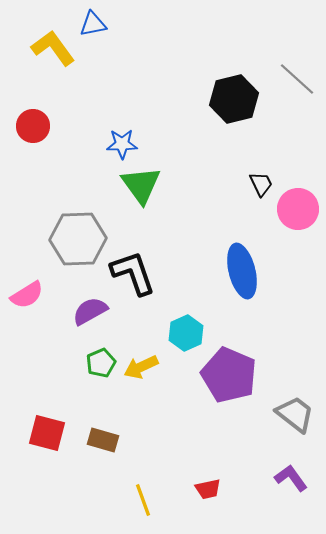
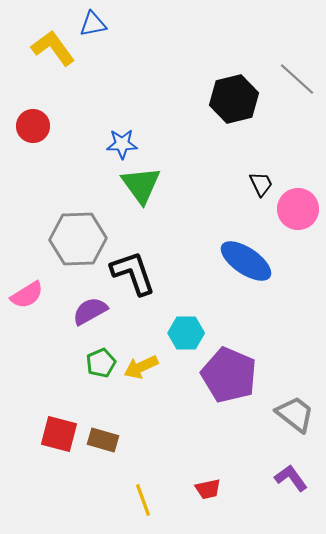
blue ellipse: moved 4 px right, 10 px up; rotated 42 degrees counterclockwise
cyan hexagon: rotated 24 degrees clockwise
red square: moved 12 px right, 1 px down
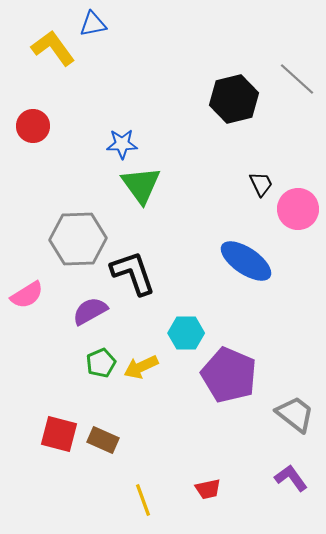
brown rectangle: rotated 8 degrees clockwise
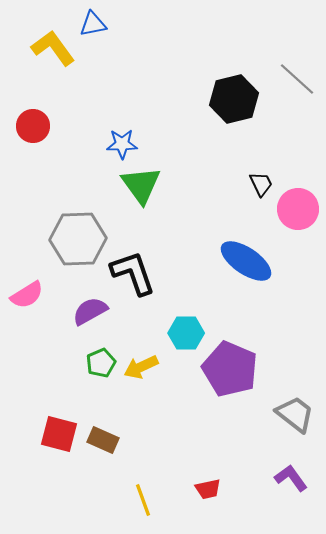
purple pentagon: moved 1 px right, 6 px up
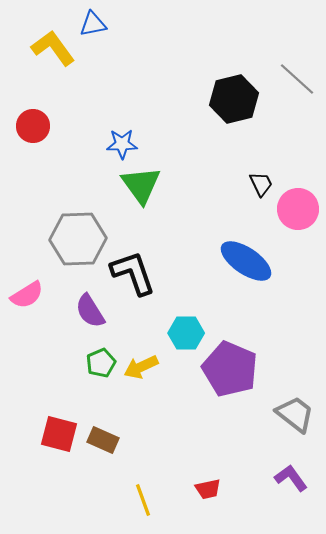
purple semicircle: rotated 93 degrees counterclockwise
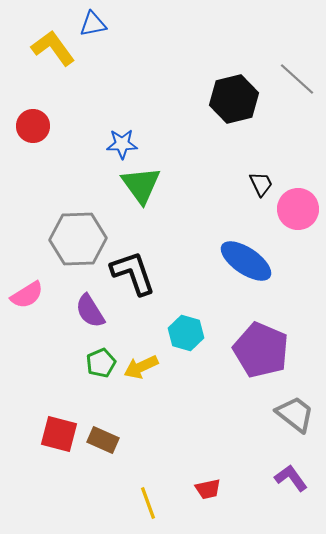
cyan hexagon: rotated 16 degrees clockwise
purple pentagon: moved 31 px right, 19 px up
yellow line: moved 5 px right, 3 px down
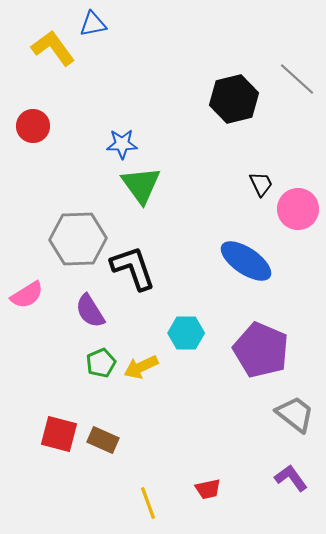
black L-shape: moved 5 px up
cyan hexagon: rotated 16 degrees counterclockwise
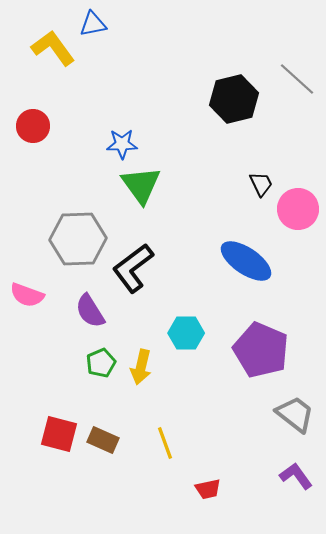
black L-shape: rotated 108 degrees counterclockwise
pink semicircle: rotated 52 degrees clockwise
yellow arrow: rotated 52 degrees counterclockwise
purple L-shape: moved 5 px right, 2 px up
yellow line: moved 17 px right, 60 px up
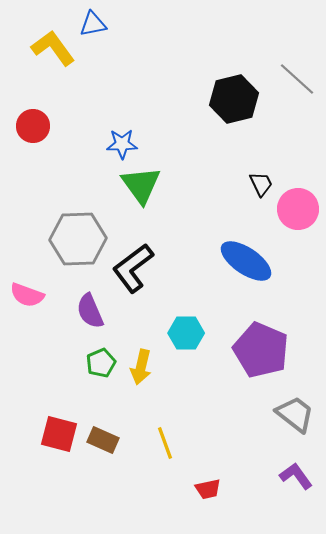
purple semicircle: rotated 9 degrees clockwise
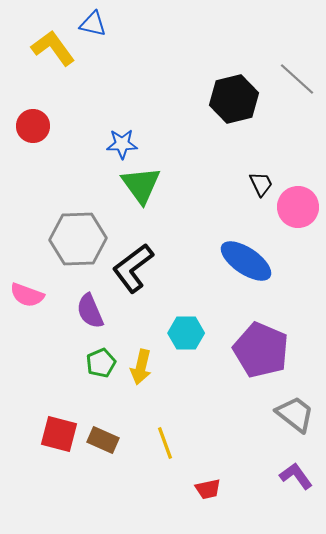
blue triangle: rotated 24 degrees clockwise
pink circle: moved 2 px up
